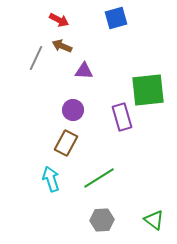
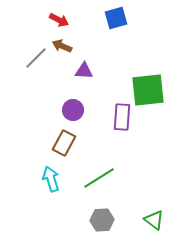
gray line: rotated 20 degrees clockwise
purple rectangle: rotated 20 degrees clockwise
brown rectangle: moved 2 px left
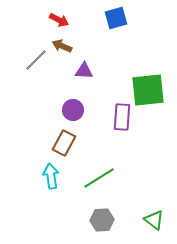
gray line: moved 2 px down
cyan arrow: moved 3 px up; rotated 10 degrees clockwise
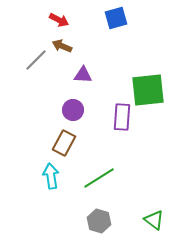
purple triangle: moved 1 px left, 4 px down
gray hexagon: moved 3 px left, 1 px down; rotated 20 degrees clockwise
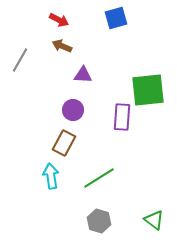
gray line: moved 16 px left; rotated 15 degrees counterclockwise
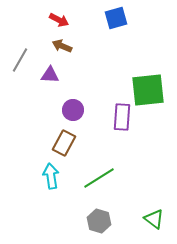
purple triangle: moved 33 px left
green triangle: moved 1 px up
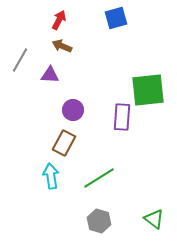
red arrow: rotated 90 degrees counterclockwise
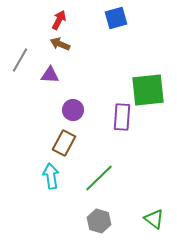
brown arrow: moved 2 px left, 2 px up
green line: rotated 12 degrees counterclockwise
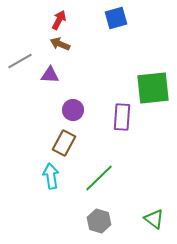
gray line: moved 1 px down; rotated 30 degrees clockwise
green square: moved 5 px right, 2 px up
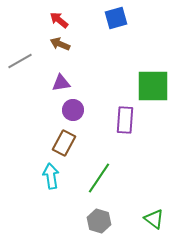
red arrow: rotated 78 degrees counterclockwise
purple triangle: moved 11 px right, 8 px down; rotated 12 degrees counterclockwise
green square: moved 2 px up; rotated 6 degrees clockwise
purple rectangle: moved 3 px right, 3 px down
green line: rotated 12 degrees counterclockwise
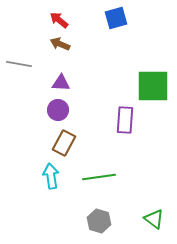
gray line: moved 1 px left, 3 px down; rotated 40 degrees clockwise
purple triangle: rotated 12 degrees clockwise
purple circle: moved 15 px left
green line: moved 1 px up; rotated 48 degrees clockwise
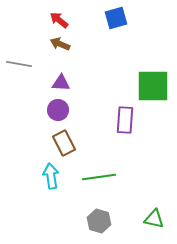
brown rectangle: rotated 55 degrees counterclockwise
green triangle: rotated 25 degrees counterclockwise
